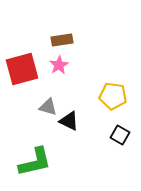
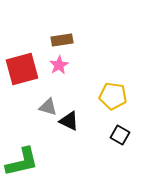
green L-shape: moved 13 px left
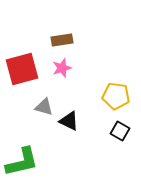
pink star: moved 3 px right, 3 px down; rotated 12 degrees clockwise
yellow pentagon: moved 3 px right
gray triangle: moved 4 px left
black square: moved 4 px up
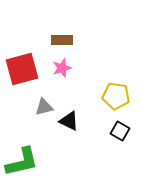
brown rectangle: rotated 10 degrees clockwise
gray triangle: rotated 30 degrees counterclockwise
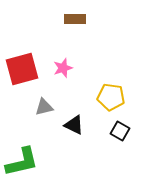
brown rectangle: moved 13 px right, 21 px up
pink star: moved 1 px right
yellow pentagon: moved 5 px left, 1 px down
black triangle: moved 5 px right, 4 px down
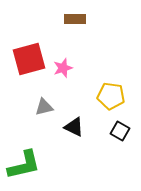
red square: moved 7 px right, 10 px up
yellow pentagon: moved 1 px up
black triangle: moved 2 px down
green L-shape: moved 2 px right, 3 px down
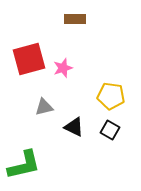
black square: moved 10 px left, 1 px up
